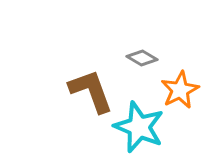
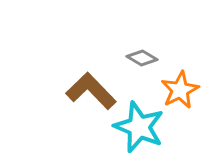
brown L-shape: rotated 24 degrees counterclockwise
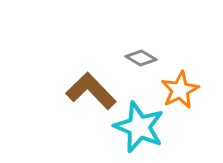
gray diamond: moved 1 px left
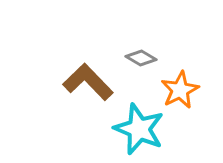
brown L-shape: moved 3 px left, 9 px up
cyan star: moved 2 px down
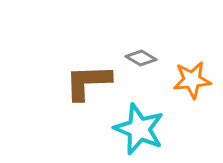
brown L-shape: rotated 48 degrees counterclockwise
orange star: moved 12 px right, 10 px up; rotated 21 degrees clockwise
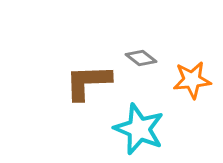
gray diamond: rotated 8 degrees clockwise
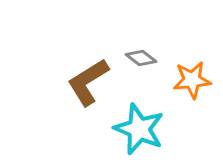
brown L-shape: rotated 30 degrees counterclockwise
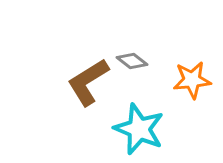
gray diamond: moved 9 px left, 3 px down
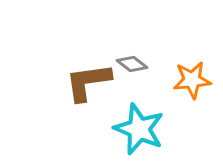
gray diamond: moved 3 px down
brown L-shape: rotated 24 degrees clockwise
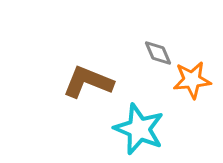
gray diamond: moved 26 px right, 11 px up; rotated 28 degrees clockwise
brown L-shape: rotated 30 degrees clockwise
